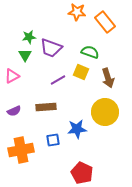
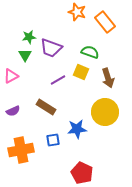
orange star: rotated 12 degrees clockwise
pink triangle: moved 1 px left
brown rectangle: rotated 36 degrees clockwise
purple semicircle: moved 1 px left
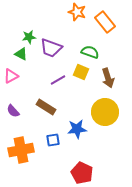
green triangle: moved 4 px left, 1 px up; rotated 32 degrees counterclockwise
purple semicircle: rotated 72 degrees clockwise
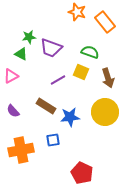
brown rectangle: moved 1 px up
blue star: moved 7 px left, 12 px up
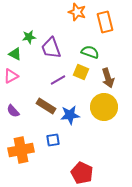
orange rectangle: rotated 25 degrees clockwise
purple trapezoid: rotated 50 degrees clockwise
green triangle: moved 6 px left
yellow circle: moved 1 px left, 5 px up
blue star: moved 2 px up
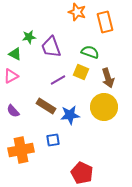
purple trapezoid: moved 1 px up
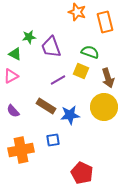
yellow square: moved 1 px up
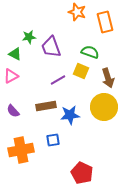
brown rectangle: rotated 42 degrees counterclockwise
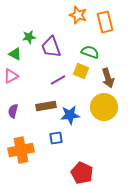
orange star: moved 1 px right, 3 px down
purple semicircle: rotated 56 degrees clockwise
blue square: moved 3 px right, 2 px up
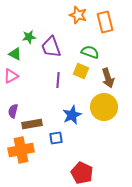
purple line: rotated 56 degrees counterclockwise
brown rectangle: moved 14 px left, 18 px down
blue star: moved 2 px right; rotated 18 degrees counterclockwise
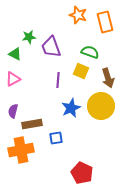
pink triangle: moved 2 px right, 3 px down
yellow circle: moved 3 px left, 1 px up
blue star: moved 1 px left, 7 px up
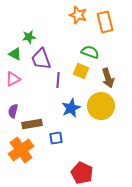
purple trapezoid: moved 10 px left, 12 px down
orange cross: rotated 25 degrees counterclockwise
